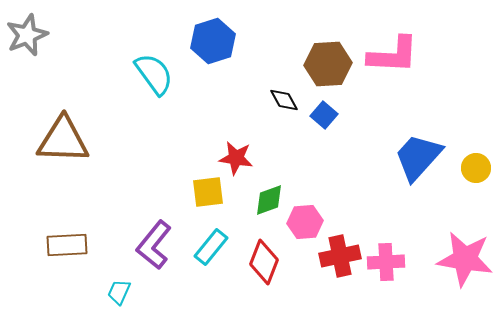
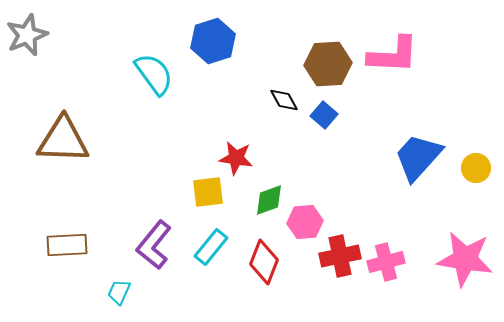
pink cross: rotated 12 degrees counterclockwise
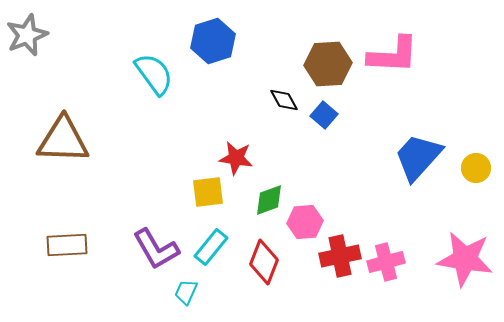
purple L-shape: moved 2 px right, 4 px down; rotated 69 degrees counterclockwise
cyan trapezoid: moved 67 px right
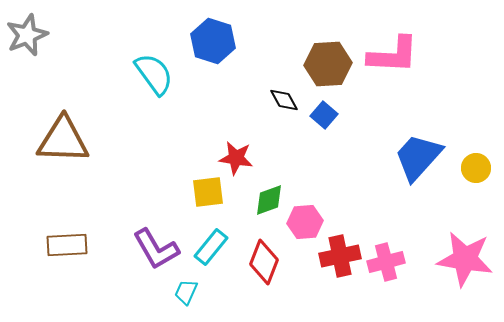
blue hexagon: rotated 24 degrees counterclockwise
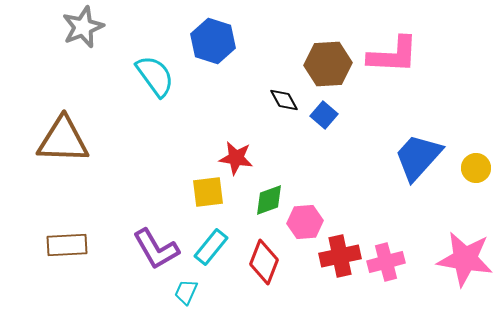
gray star: moved 56 px right, 8 px up
cyan semicircle: moved 1 px right, 2 px down
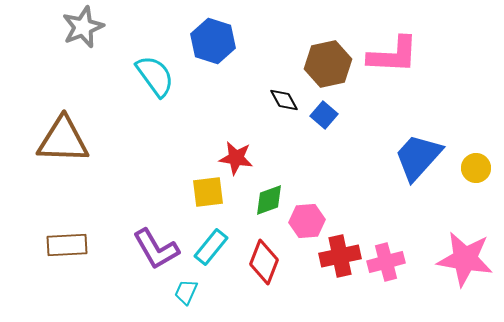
brown hexagon: rotated 9 degrees counterclockwise
pink hexagon: moved 2 px right, 1 px up
